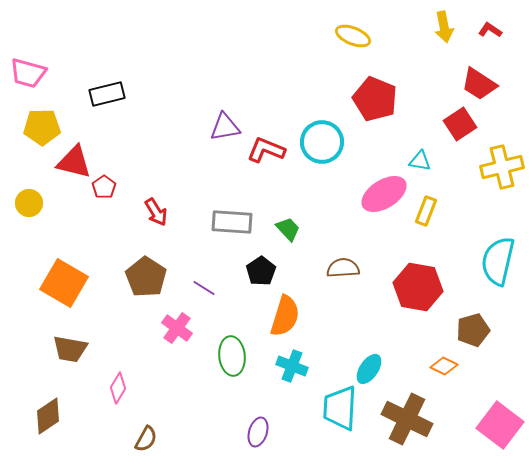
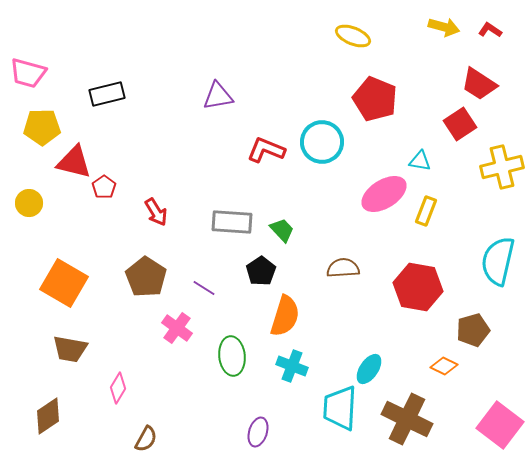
yellow arrow at (444, 27): rotated 64 degrees counterclockwise
purple triangle at (225, 127): moved 7 px left, 31 px up
green trapezoid at (288, 229): moved 6 px left, 1 px down
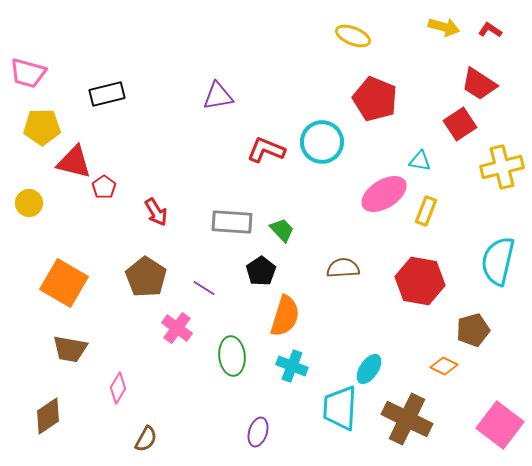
red hexagon at (418, 287): moved 2 px right, 6 px up
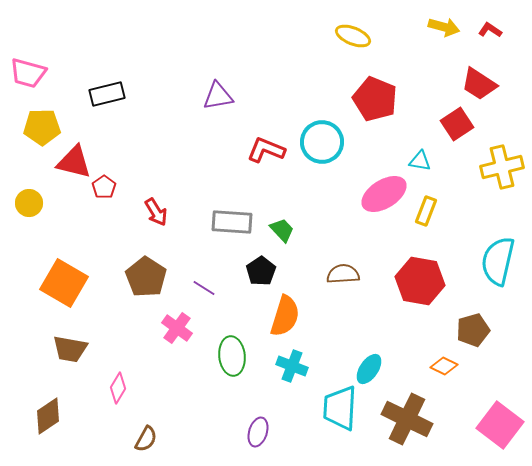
red square at (460, 124): moved 3 px left
brown semicircle at (343, 268): moved 6 px down
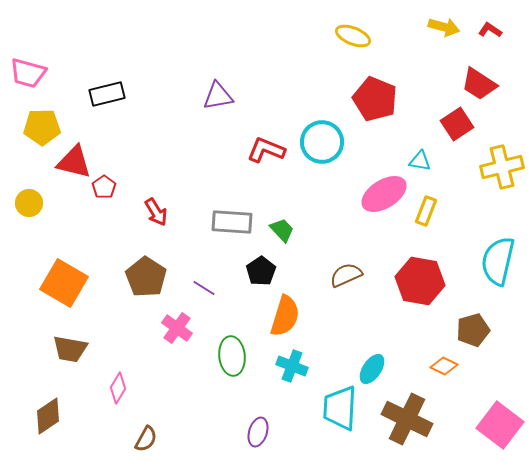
brown semicircle at (343, 274): moved 3 px right, 1 px down; rotated 20 degrees counterclockwise
cyan ellipse at (369, 369): moved 3 px right
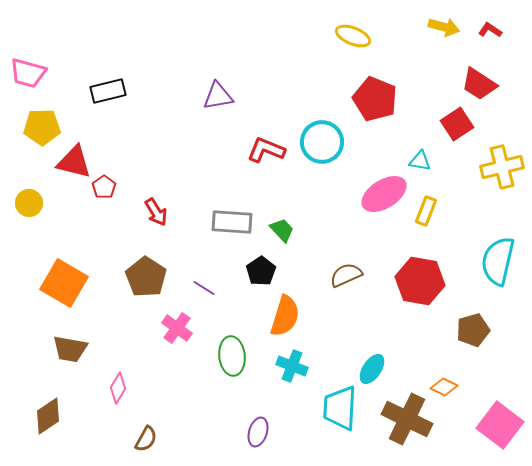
black rectangle at (107, 94): moved 1 px right, 3 px up
orange diamond at (444, 366): moved 21 px down
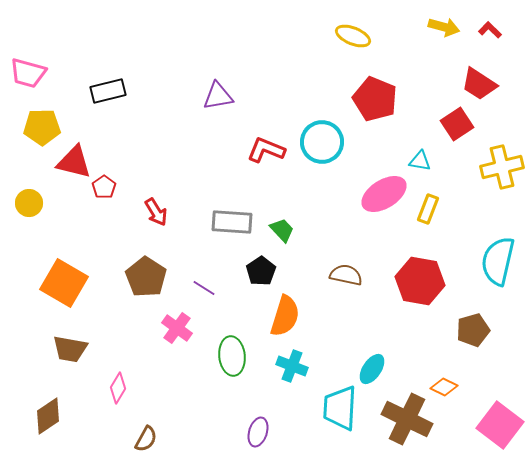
red L-shape at (490, 30): rotated 10 degrees clockwise
yellow rectangle at (426, 211): moved 2 px right, 2 px up
brown semicircle at (346, 275): rotated 36 degrees clockwise
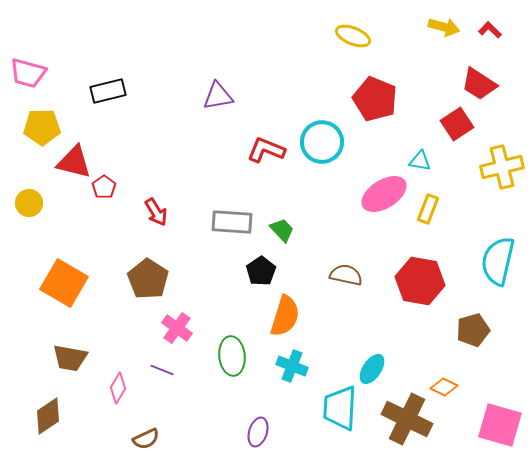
brown pentagon at (146, 277): moved 2 px right, 2 px down
purple line at (204, 288): moved 42 px left, 82 px down; rotated 10 degrees counterclockwise
brown trapezoid at (70, 349): moved 9 px down
pink square at (500, 425): rotated 21 degrees counterclockwise
brown semicircle at (146, 439): rotated 36 degrees clockwise
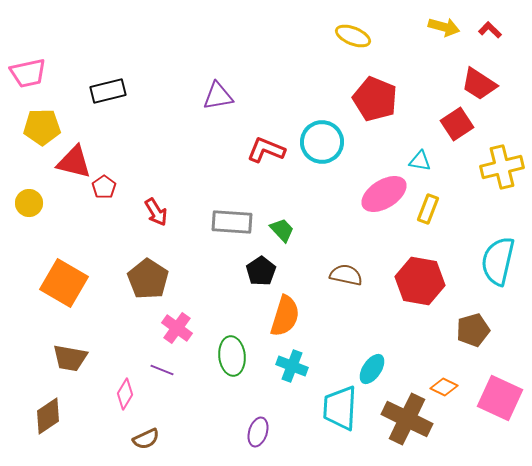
pink trapezoid at (28, 73): rotated 27 degrees counterclockwise
pink diamond at (118, 388): moved 7 px right, 6 px down
pink square at (500, 425): moved 27 px up; rotated 9 degrees clockwise
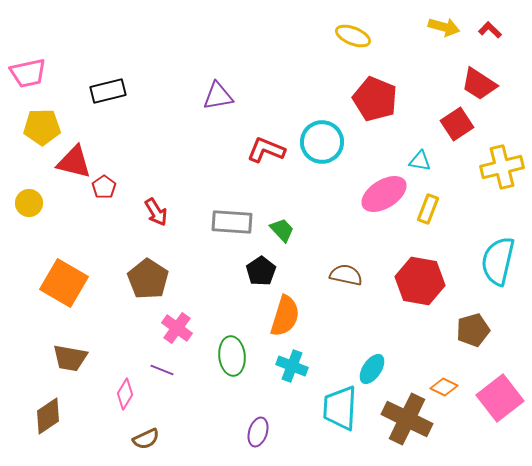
pink square at (500, 398): rotated 27 degrees clockwise
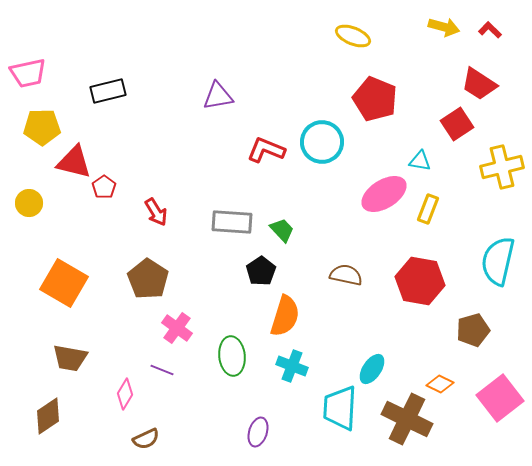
orange diamond at (444, 387): moved 4 px left, 3 px up
